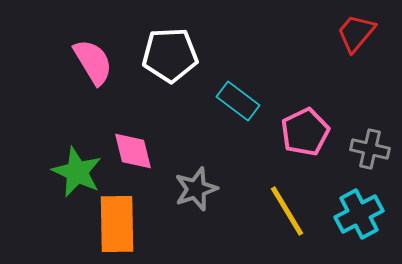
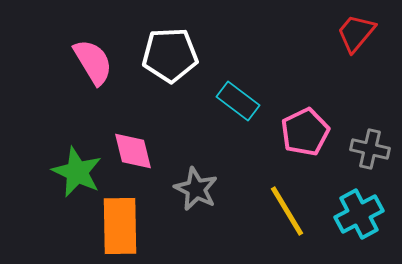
gray star: rotated 27 degrees counterclockwise
orange rectangle: moved 3 px right, 2 px down
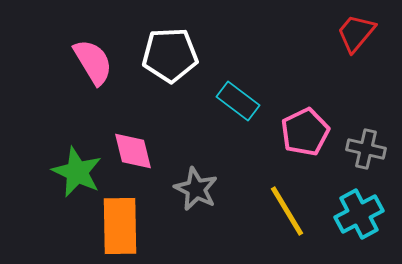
gray cross: moved 4 px left
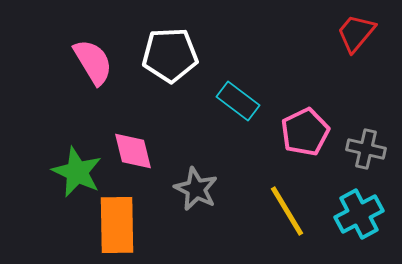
orange rectangle: moved 3 px left, 1 px up
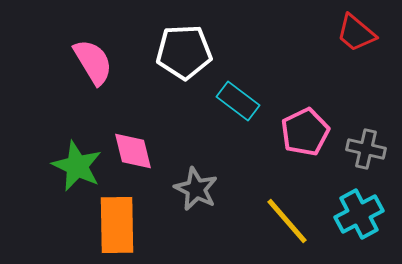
red trapezoid: rotated 90 degrees counterclockwise
white pentagon: moved 14 px right, 3 px up
green star: moved 6 px up
yellow line: moved 10 px down; rotated 10 degrees counterclockwise
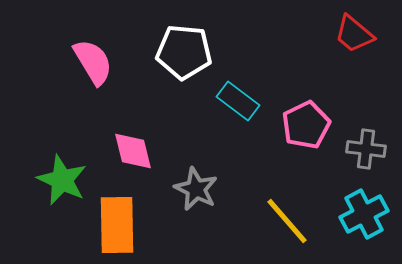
red trapezoid: moved 2 px left, 1 px down
white pentagon: rotated 8 degrees clockwise
pink pentagon: moved 1 px right, 7 px up
gray cross: rotated 6 degrees counterclockwise
green star: moved 15 px left, 14 px down
cyan cross: moved 5 px right
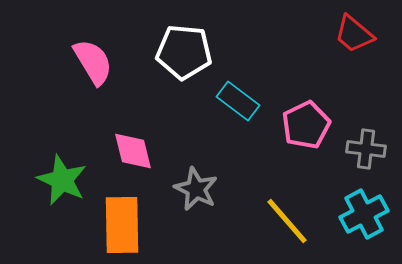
orange rectangle: moved 5 px right
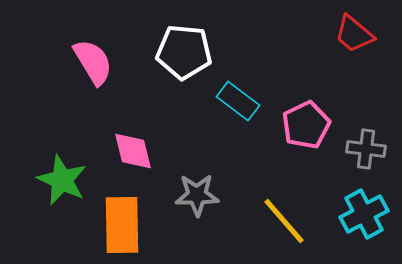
gray star: moved 1 px right, 6 px down; rotated 27 degrees counterclockwise
yellow line: moved 3 px left
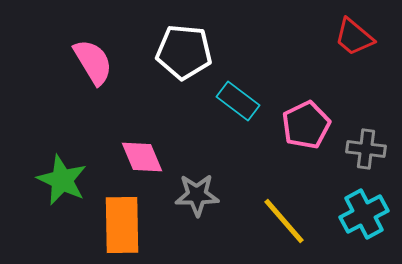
red trapezoid: moved 3 px down
pink diamond: moved 9 px right, 6 px down; rotated 9 degrees counterclockwise
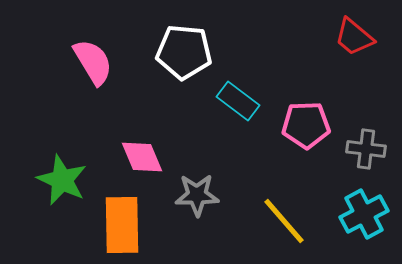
pink pentagon: rotated 24 degrees clockwise
